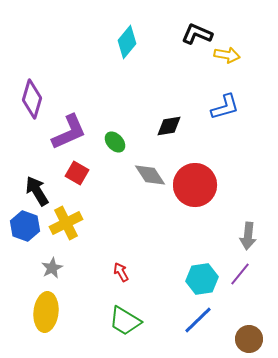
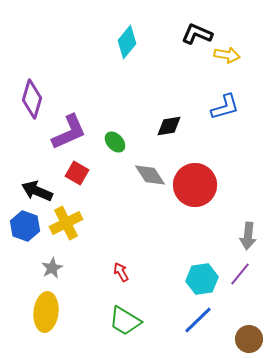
black arrow: rotated 36 degrees counterclockwise
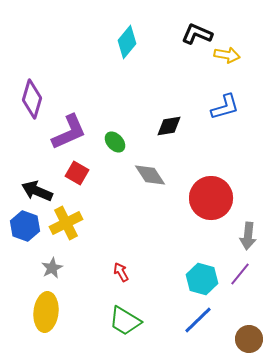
red circle: moved 16 px right, 13 px down
cyan hexagon: rotated 24 degrees clockwise
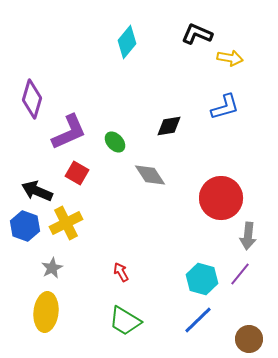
yellow arrow: moved 3 px right, 3 px down
red circle: moved 10 px right
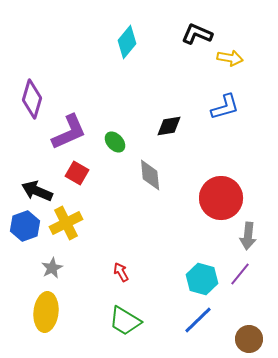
gray diamond: rotated 28 degrees clockwise
blue hexagon: rotated 20 degrees clockwise
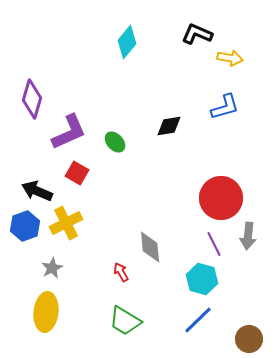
gray diamond: moved 72 px down
purple line: moved 26 px left, 30 px up; rotated 65 degrees counterclockwise
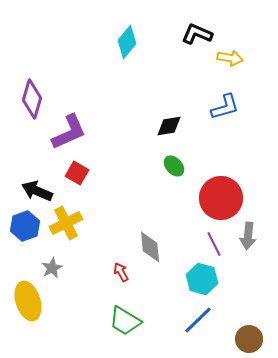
green ellipse: moved 59 px right, 24 px down
yellow ellipse: moved 18 px left, 11 px up; rotated 24 degrees counterclockwise
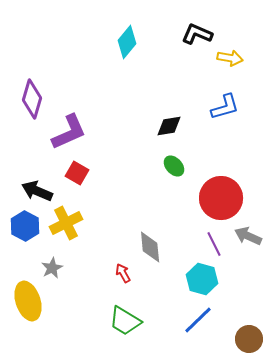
blue hexagon: rotated 12 degrees counterclockwise
gray arrow: rotated 108 degrees clockwise
red arrow: moved 2 px right, 1 px down
